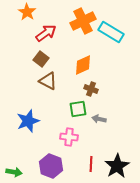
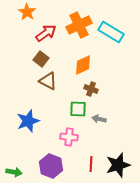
orange cross: moved 4 px left, 4 px down
green square: rotated 12 degrees clockwise
black star: moved 1 px right, 1 px up; rotated 15 degrees clockwise
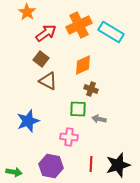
purple hexagon: rotated 10 degrees counterclockwise
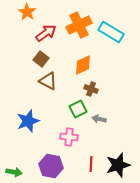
green square: rotated 30 degrees counterclockwise
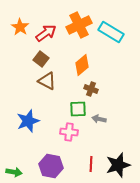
orange star: moved 7 px left, 15 px down
orange diamond: moved 1 px left; rotated 15 degrees counterclockwise
brown triangle: moved 1 px left
green square: rotated 24 degrees clockwise
pink cross: moved 5 px up
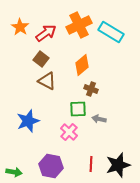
pink cross: rotated 36 degrees clockwise
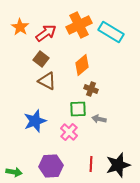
blue star: moved 7 px right
purple hexagon: rotated 15 degrees counterclockwise
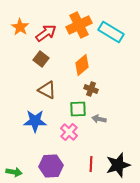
brown triangle: moved 9 px down
blue star: rotated 20 degrees clockwise
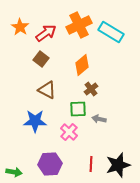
brown cross: rotated 32 degrees clockwise
purple hexagon: moved 1 px left, 2 px up
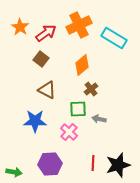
cyan rectangle: moved 3 px right, 6 px down
red line: moved 2 px right, 1 px up
